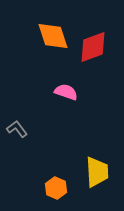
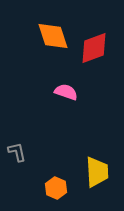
red diamond: moved 1 px right, 1 px down
gray L-shape: moved 23 px down; rotated 25 degrees clockwise
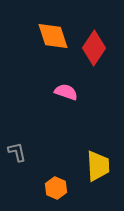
red diamond: rotated 36 degrees counterclockwise
yellow trapezoid: moved 1 px right, 6 px up
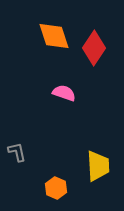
orange diamond: moved 1 px right
pink semicircle: moved 2 px left, 1 px down
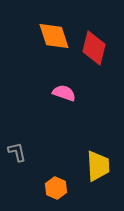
red diamond: rotated 20 degrees counterclockwise
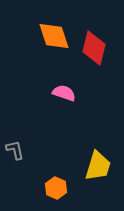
gray L-shape: moved 2 px left, 2 px up
yellow trapezoid: rotated 20 degrees clockwise
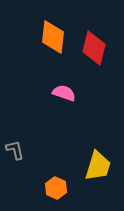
orange diamond: moved 1 px left, 1 px down; rotated 24 degrees clockwise
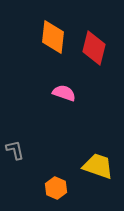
yellow trapezoid: rotated 88 degrees counterclockwise
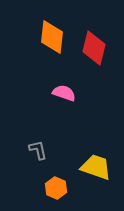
orange diamond: moved 1 px left
gray L-shape: moved 23 px right
yellow trapezoid: moved 2 px left, 1 px down
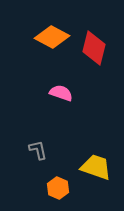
orange diamond: rotated 68 degrees counterclockwise
pink semicircle: moved 3 px left
orange hexagon: moved 2 px right
